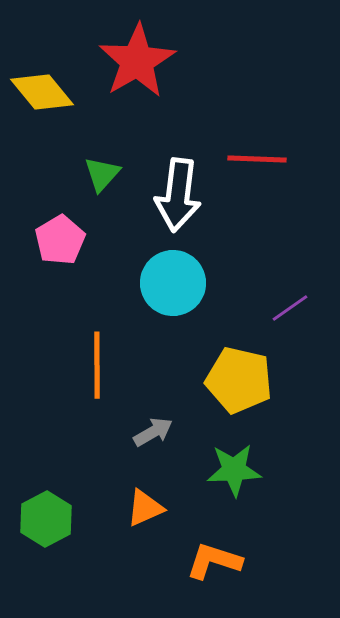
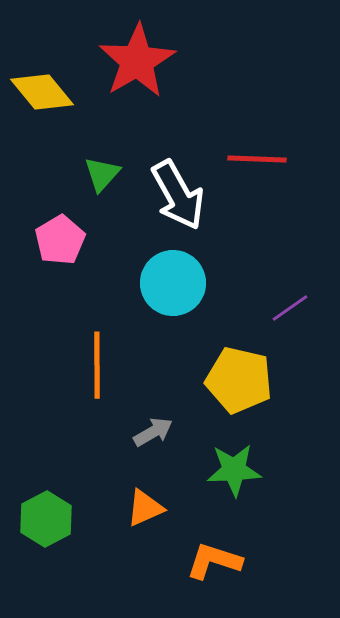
white arrow: rotated 36 degrees counterclockwise
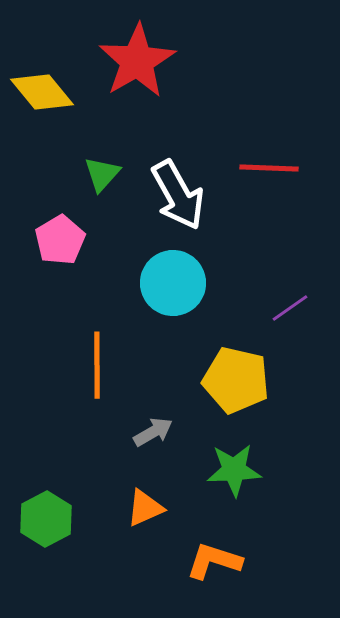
red line: moved 12 px right, 9 px down
yellow pentagon: moved 3 px left
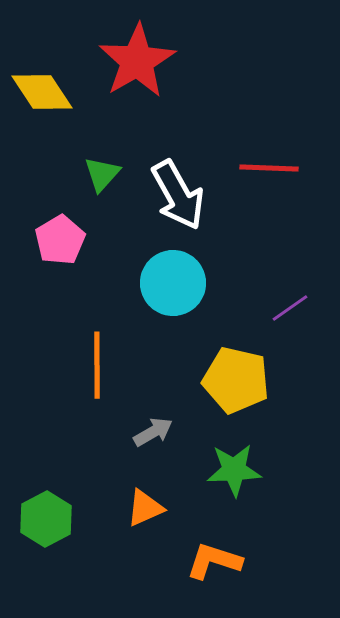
yellow diamond: rotated 6 degrees clockwise
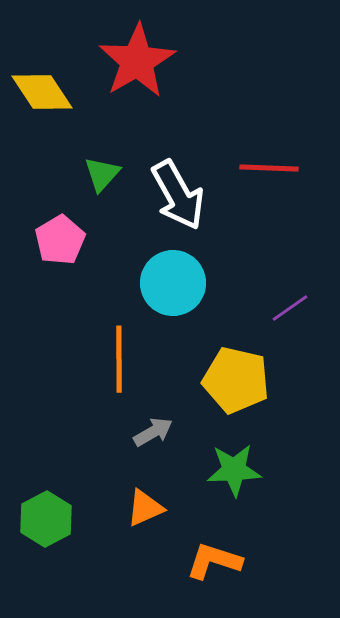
orange line: moved 22 px right, 6 px up
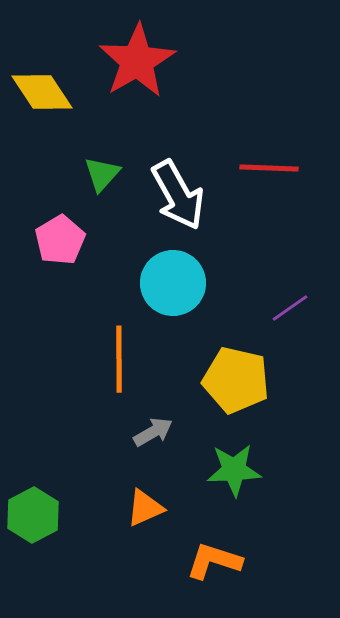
green hexagon: moved 13 px left, 4 px up
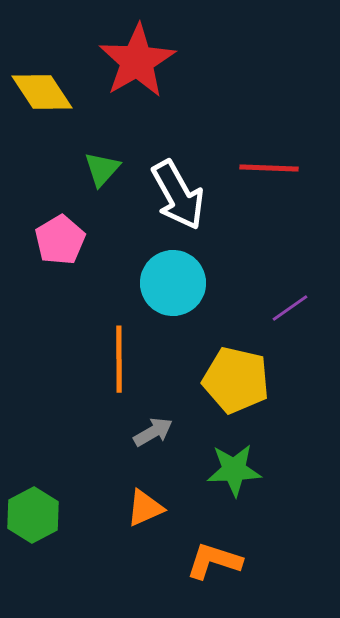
green triangle: moved 5 px up
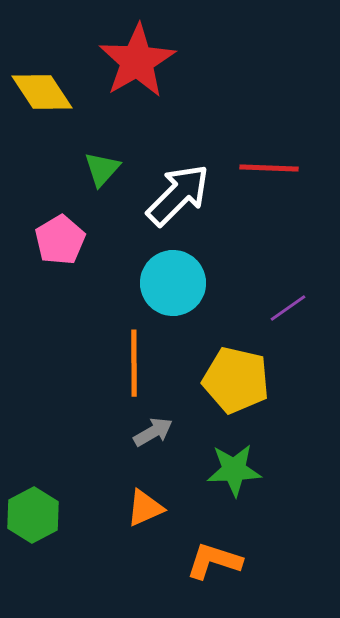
white arrow: rotated 106 degrees counterclockwise
purple line: moved 2 px left
orange line: moved 15 px right, 4 px down
